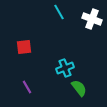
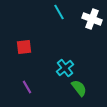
cyan cross: rotated 18 degrees counterclockwise
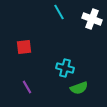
cyan cross: rotated 36 degrees counterclockwise
green semicircle: rotated 108 degrees clockwise
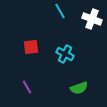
cyan line: moved 1 px right, 1 px up
red square: moved 7 px right
cyan cross: moved 14 px up; rotated 12 degrees clockwise
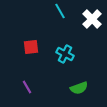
white cross: rotated 24 degrees clockwise
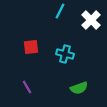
cyan line: rotated 56 degrees clockwise
white cross: moved 1 px left, 1 px down
cyan cross: rotated 12 degrees counterclockwise
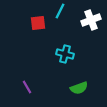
white cross: rotated 24 degrees clockwise
red square: moved 7 px right, 24 px up
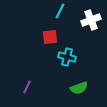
red square: moved 12 px right, 14 px down
cyan cross: moved 2 px right, 3 px down
purple line: rotated 56 degrees clockwise
